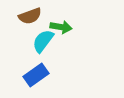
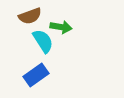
cyan semicircle: rotated 110 degrees clockwise
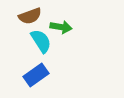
cyan semicircle: moved 2 px left
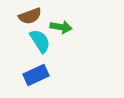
cyan semicircle: moved 1 px left
blue rectangle: rotated 10 degrees clockwise
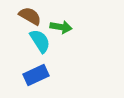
brown semicircle: rotated 130 degrees counterclockwise
